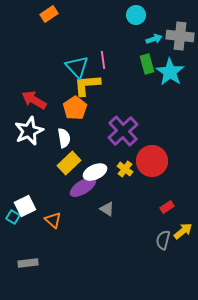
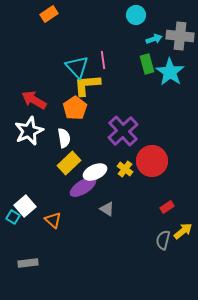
white square: rotated 15 degrees counterclockwise
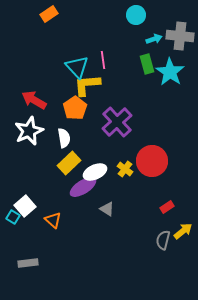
purple cross: moved 6 px left, 9 px up
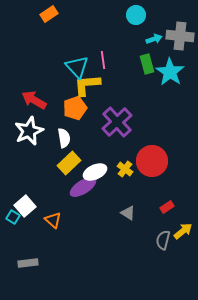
orange pentagon: rotated 15 degrees clockwise
gray triangle: moved 21 px right, 4 px down
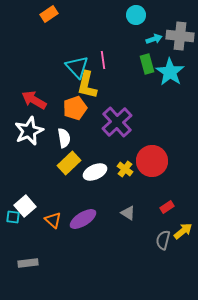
yellow L-shape: rotated 72 degrees counterclockwise
purple ellipse: moved 32 px down
cyan square: rotated 24 degrees counterclockwise
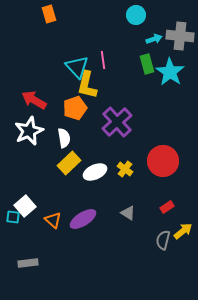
orange rectangle: rotated 72 degrees counterclockwise
red circle: moved 11 px right
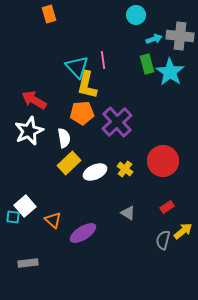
orange pentagon: moved 7 px right, 5 px down; rotated 15 degrees clockwise
purple ellipse: moved 14 px down
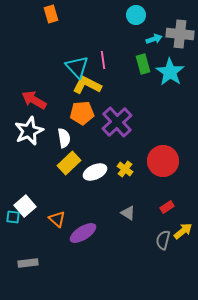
orange rectangle: moved 2 px right
gray cross: moved 2 px up
green rectangle: moved 4 px left
yellow L-shape: rotated 104 degrees clockwise
orange triangle: moved 4 px right, 1 px up
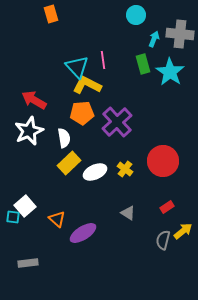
cyan arrow: rotated 49 degrees counterclockwise
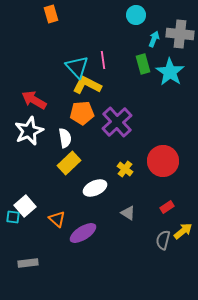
white semicircle: moved 1 px right
white ellipse: moved 16 px down
